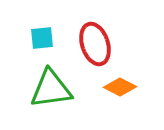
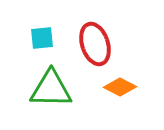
green triangle: rotated 9 degrees clockwise
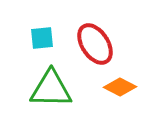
red ellipse: rotated 15 degrees counterclockwise
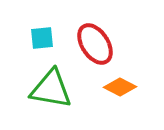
green triangle: rotated 9 degrees clockwise
